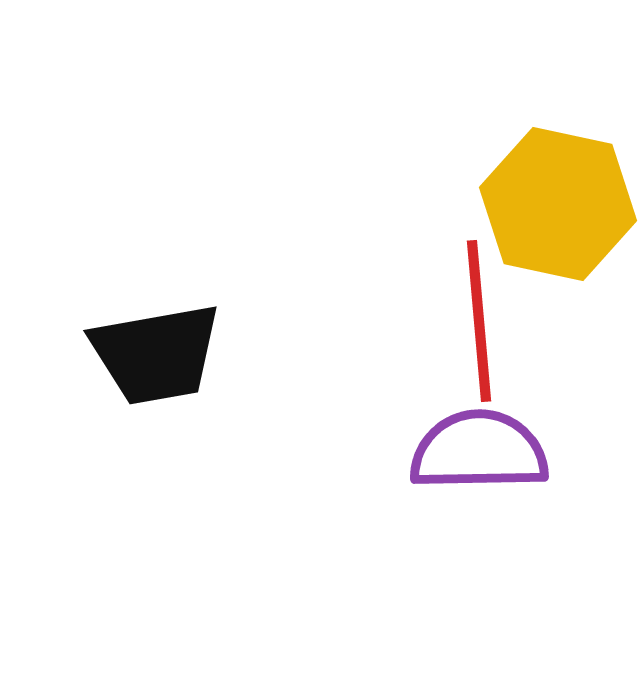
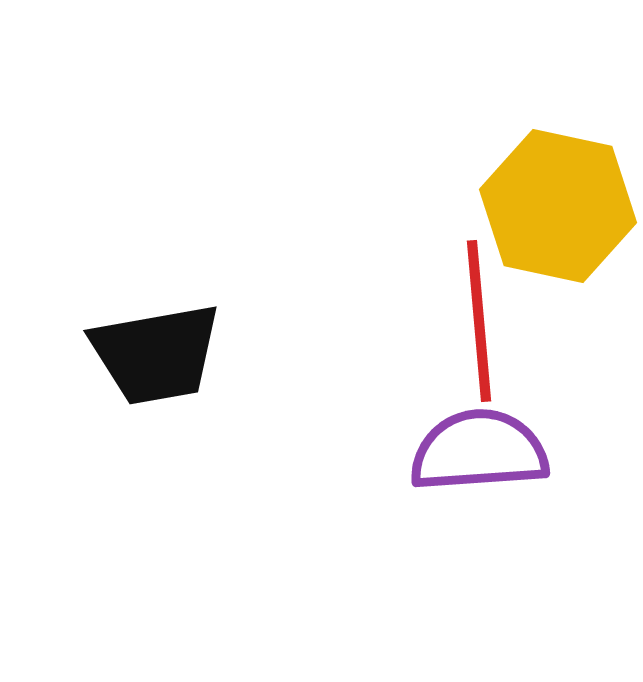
yellow hexagon: moved 2 px down
purple semicircle: rotated 3 degrees counterclockwise
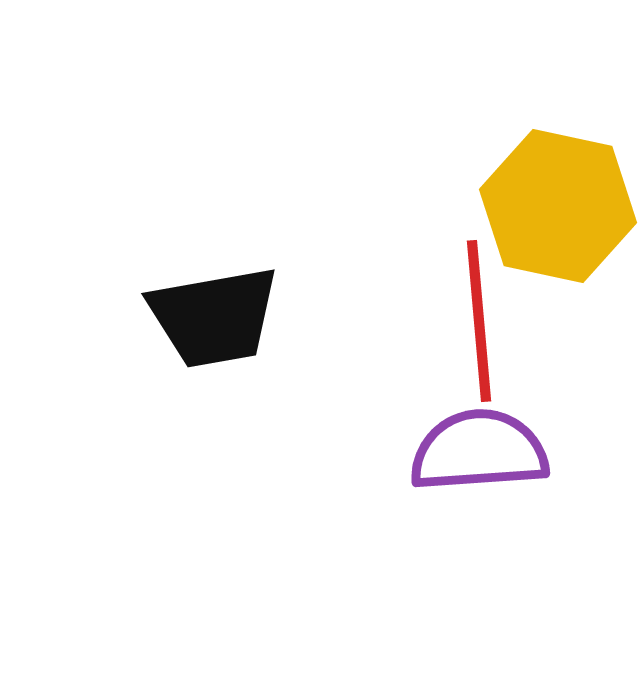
black trapezoid: moved 58 px right, 37 px up
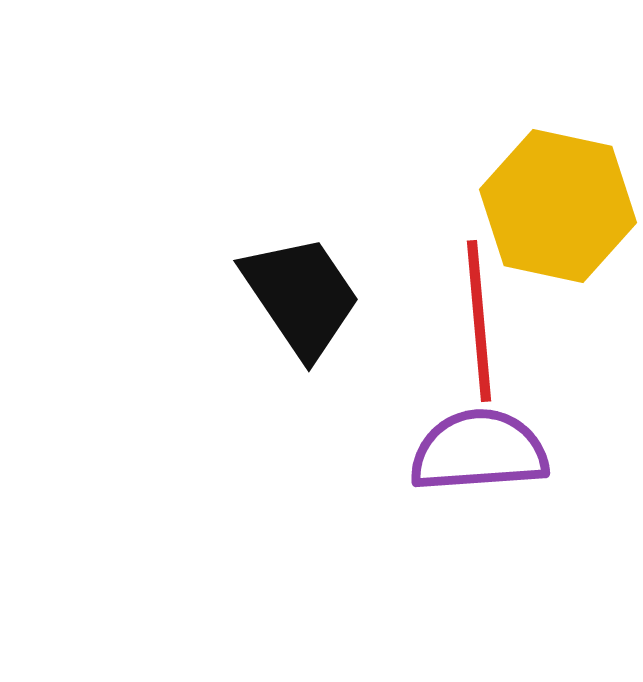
black trapezoid: moved 87 px right, 21 px up; rotated 114 degrees counterclockwise
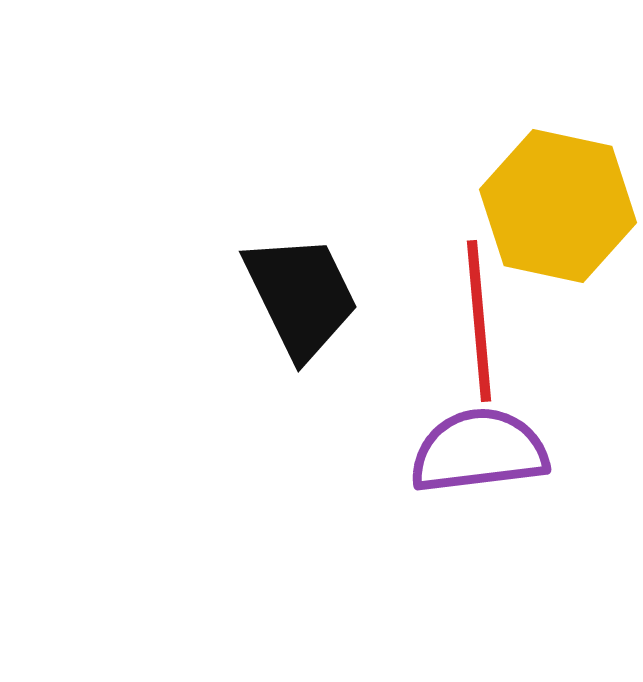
black trapezoid: rotated 8 degrees clockwise
purple semicircle: rotated 3 degrees counterclockwise
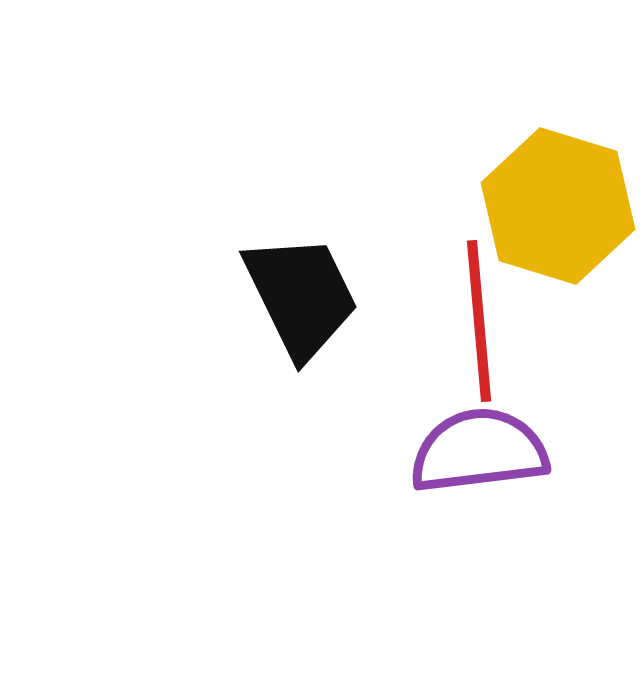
yellow hexagon: rotated 5 degrees clockwise
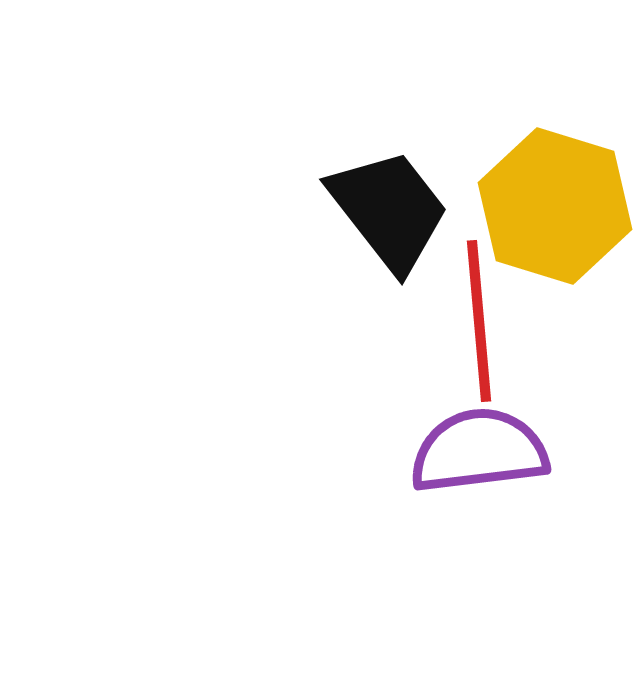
yellow hexagon: moved 3 px left
black trapezoid: moved 88 px right, 86 px up; rotated 12 degrees counterclockwise
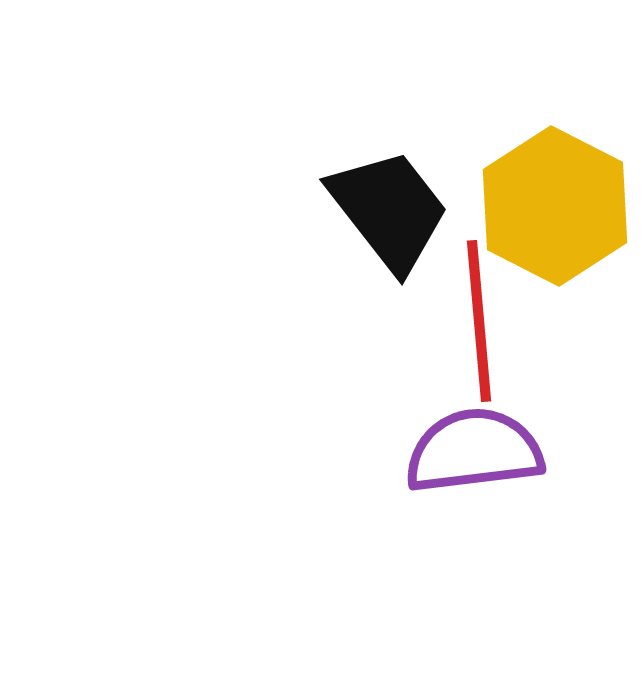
yellow hexagon: rotated 10 degrees clockwise
purple semicircle: moved 5 px left
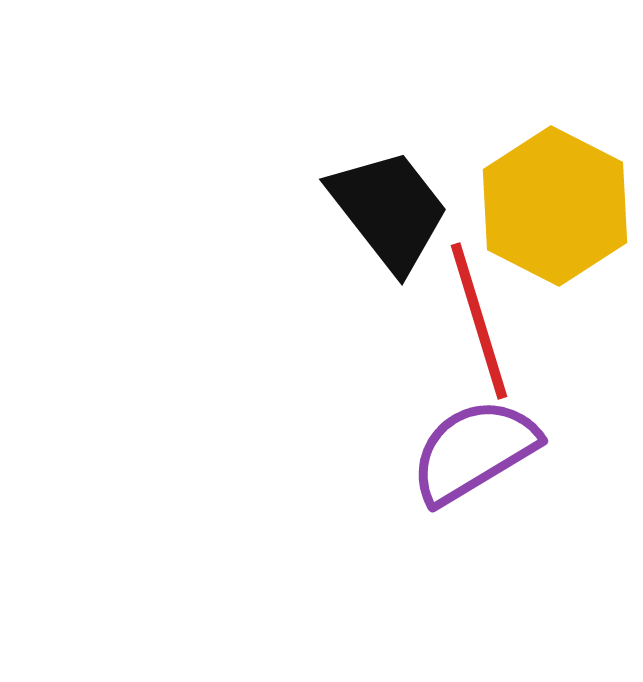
red line: rotated 12 degrees counterclockwise
purple semicircle: rotated 24 degrees counterclockwise
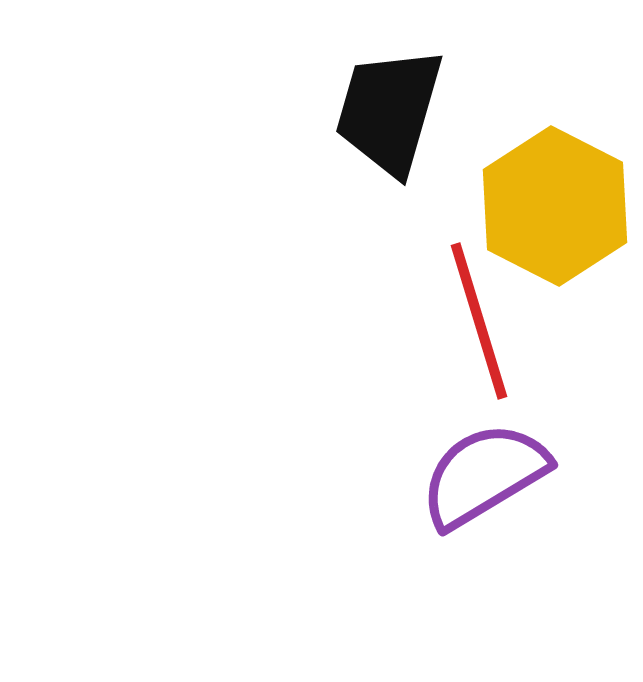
black trapezoid: moved 99 px up; rotated 126 degrees counterclockwise
purple semicircle: moved 10 px right, 24 px down
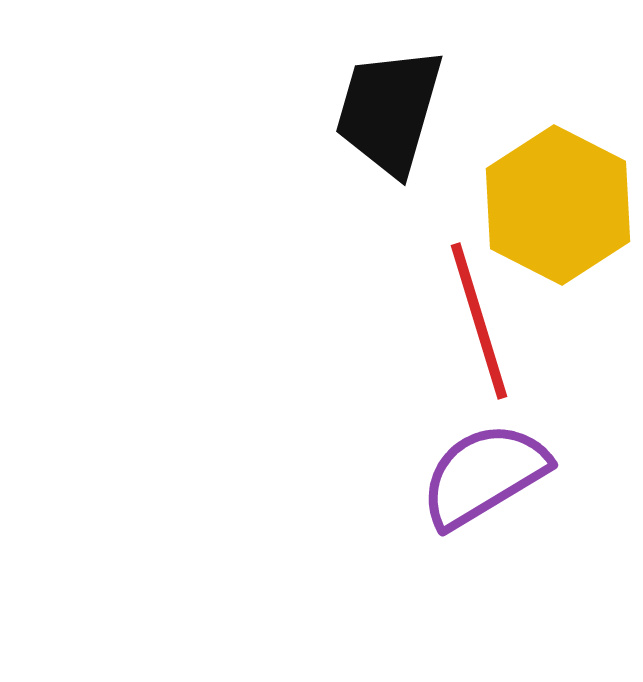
yellow hexagon: moved 3 px right, 1 px up
